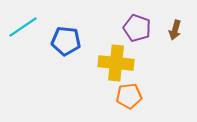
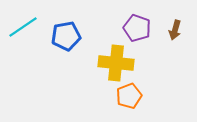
blue pentagon: moved 5 px up; rotated 16 degrees counterclockwise
orange pentagon: rotated 15 degrees counterclockwise
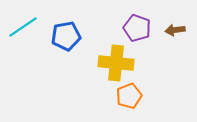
brown arrow: rotated 66 degrees clockwise
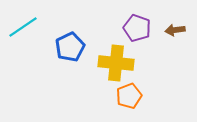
blue pentagon: moved 4 px right, 11 px down; rotated 16 degrees counterclockwise
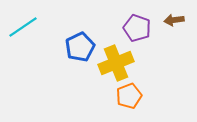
brown arrow: moved 1 px left, 10 px up
blue pentagon: moved 10 px right
yellow cross: rotated 28 degrees counterclockwise
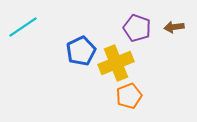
brown arrow: moved 7 px down
blue pentagon: moved 1 px right, 4 px down
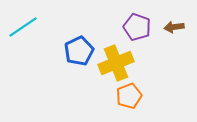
purple pentagon: moved 1 px up
blue pentagon: moved 2 px left
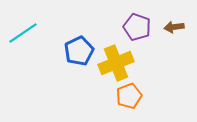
cyan line: moved 6 px down
